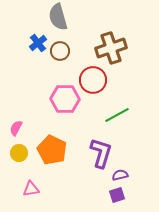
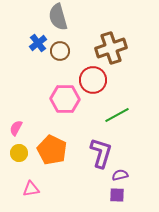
purple square: rotated 21 degrees clockwise
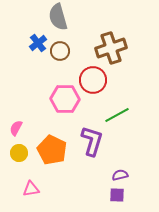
purple L-shape: moved 9 px left, 12 px up
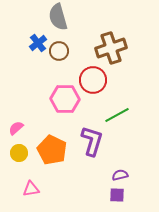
brown circle: moved 1 px left
pink semicircle: rotated 21 degrees clockwise
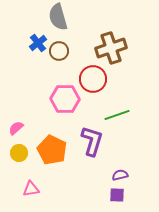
red circle: moved 1 px up
green line: rotated 10 degrees clockwise
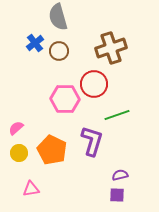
blue cross: moved 3 px left
red circle: moved 1 px right, 5 px down
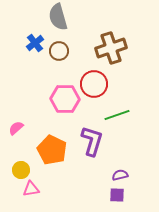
yellow circle: moved 2 px right, 17 px down
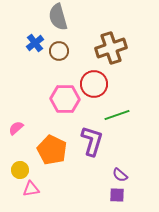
yellow circle: moved 1 px left
purple semicircle: rotated 126 degrees counterclockwise
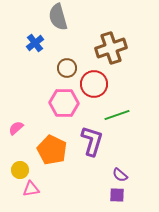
brown circle: moved 8 px right, 17 px down
pink hexagon: moved 1 px left, 4 px down
